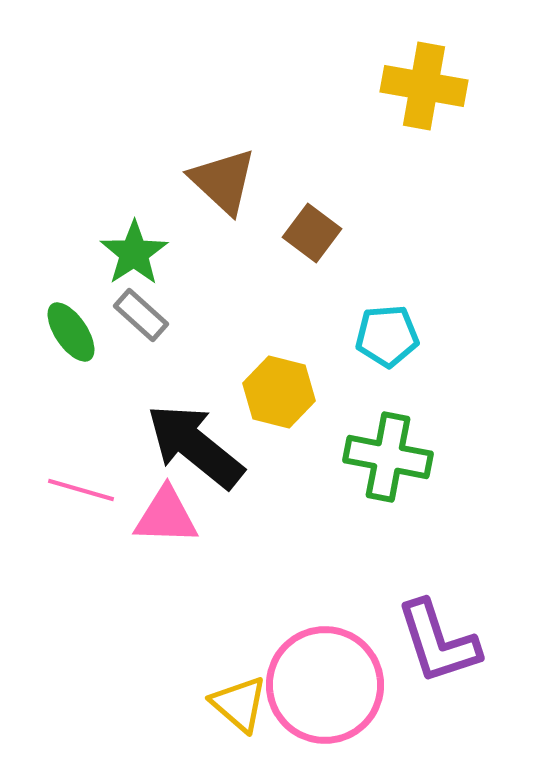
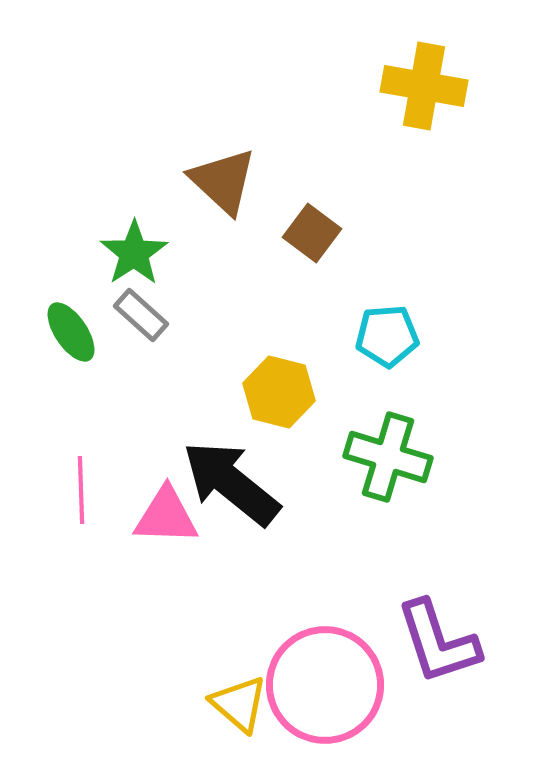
black arrow: moved 36 px right, 37 px down
green cross: rotated 6 degrees clockwise
pink line: rotated 72 degrees clockwise
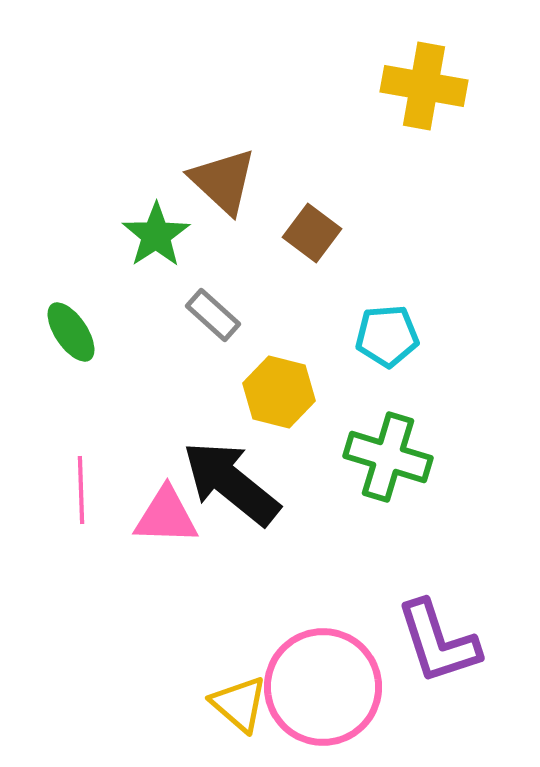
green star: moved 22 px right, 18 px up
gray rectangle: moved 72 px right
pink circle: moved 2 px left, 2 px down
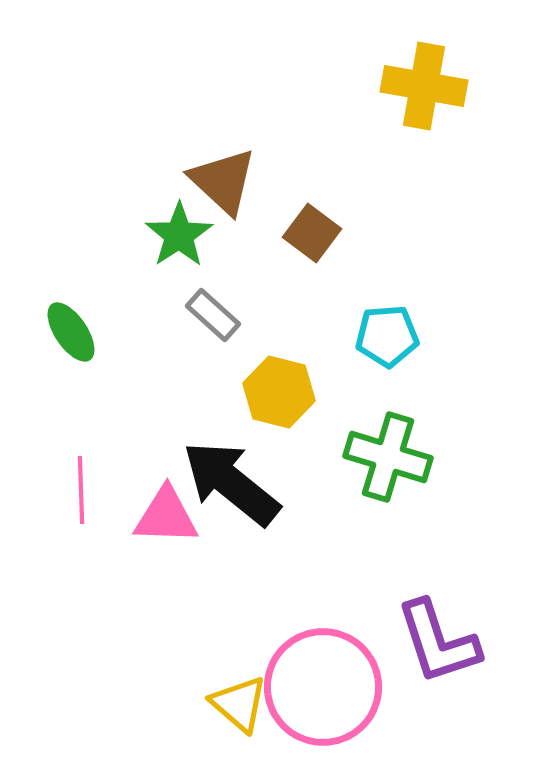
green star: moved 23 px right
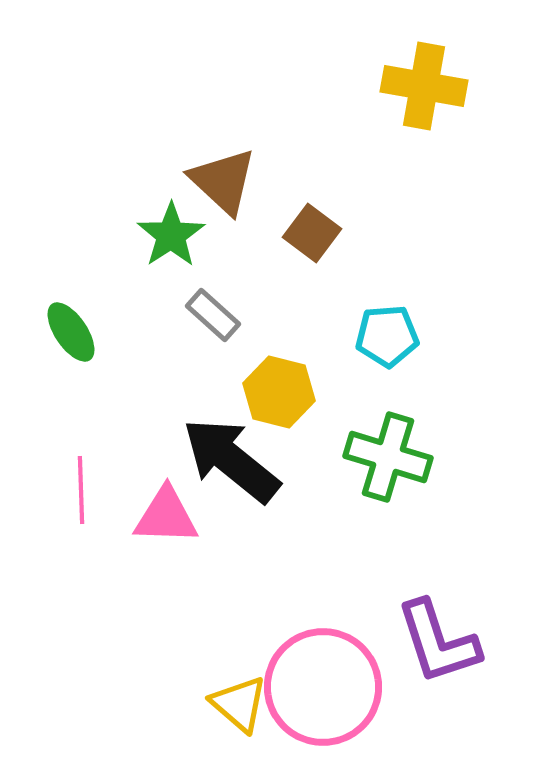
green star: moved 8 px left
black arrow: moved 23 px up
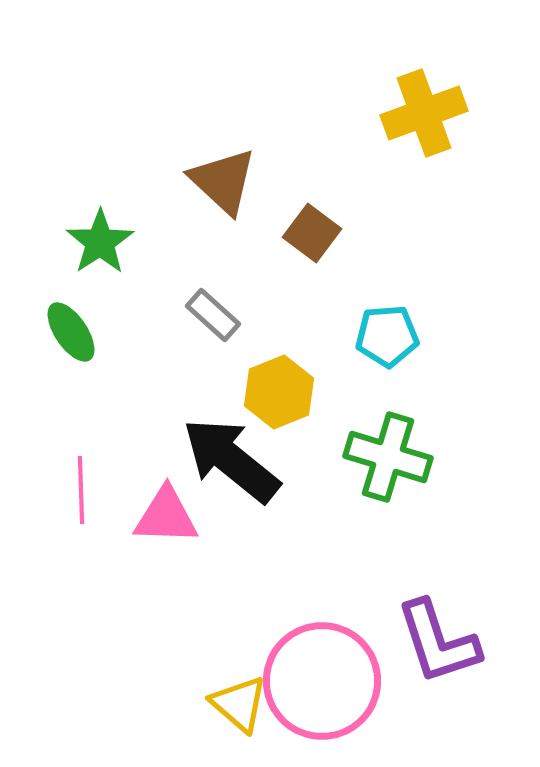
yellow cross: moved 27 px down; rotated 30 degrees counterclockwise
green star: moved 71 px left, 7 px down
yellow hexagon: rotated 24 degrees clockwise
pink circle: moved 1 px left, 6 px up
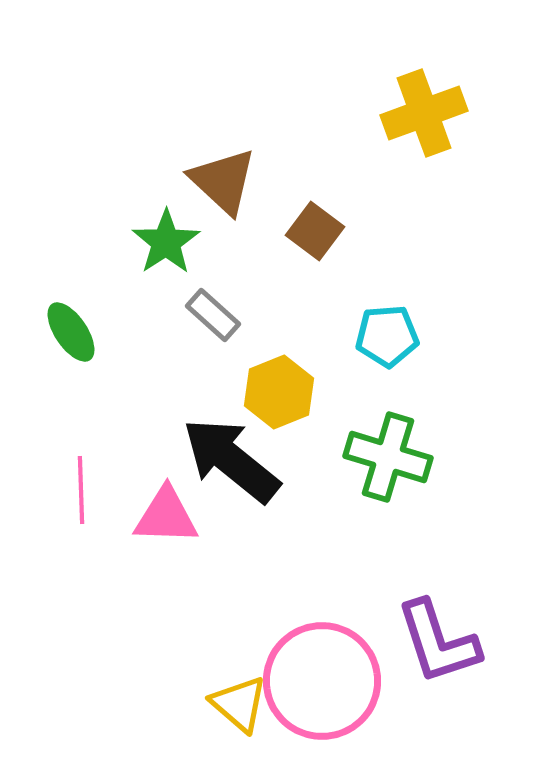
brown square: moved 3 px right, 2 px up
green star: moved 66 px right
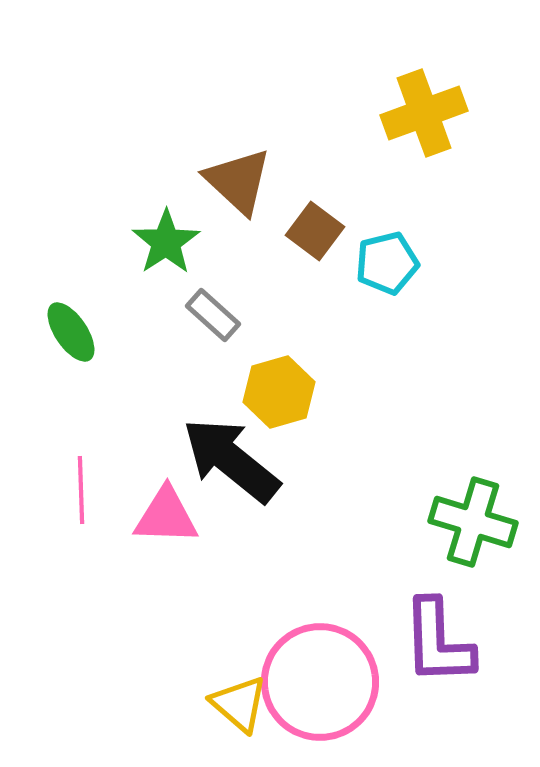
brown triangle: moved 15 px right
cyan pentagon: moved 73 px up; rotated 10 degrees counterclockwise
yellow hexagon: rotated 6 degrees clockwise
green cross: moved 85 px right, 65 px down
purple L-shape: rotated 16 degrees clockwise
pink circle: moved 2 px left, 1 px down
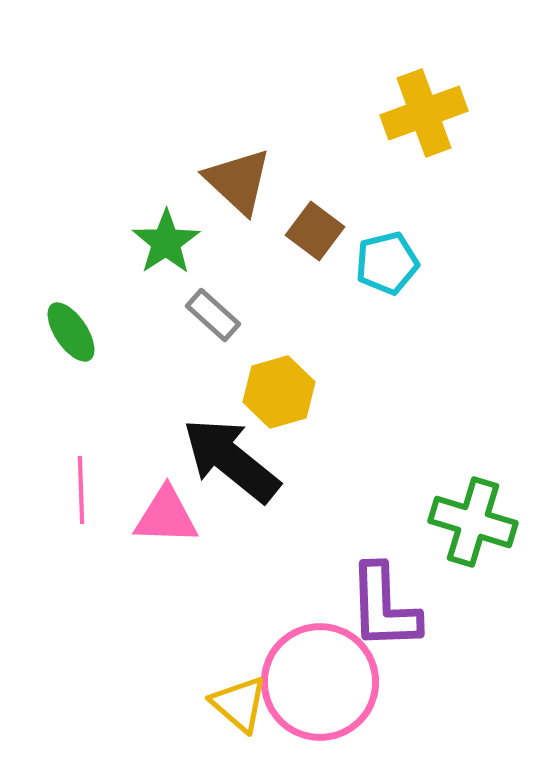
purple L-shape: moved 54 px left, 35 px up
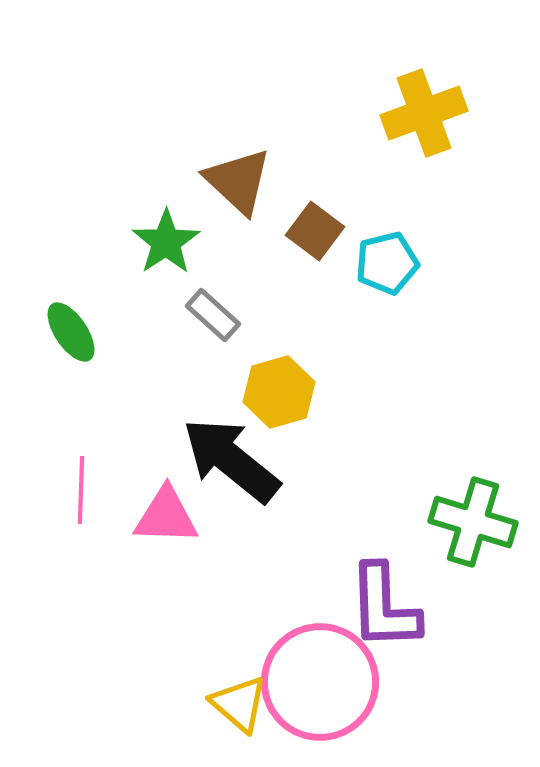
pink line: rotated 4 degrees clockwise
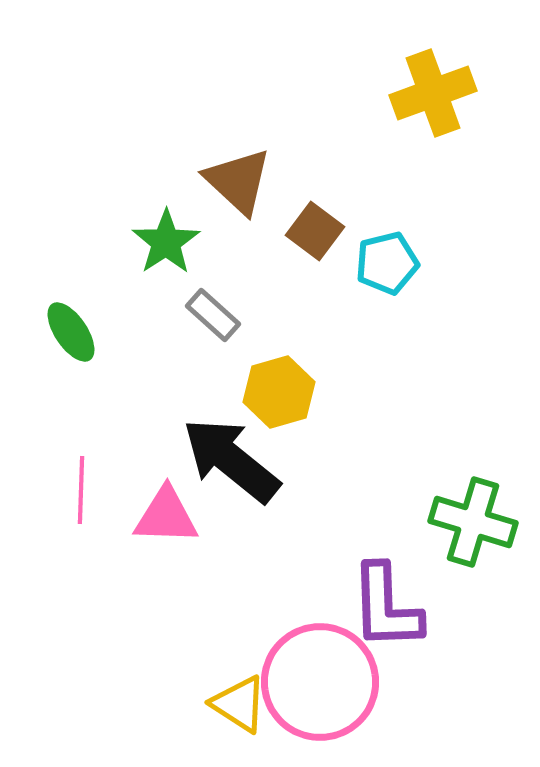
yellow cross: moved 9 px right, 20 px up
purple L-shape: moved 2 px right
yellow triangle: rotated 8 degrees counterclockwise
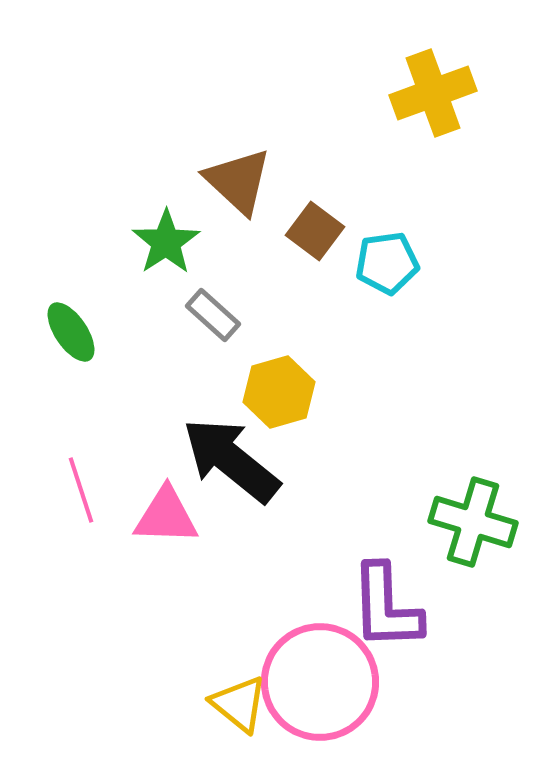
cyan pentagon: rotated 6 degrees clockwise
pink line: rotated 20 degrees counterclockwise
yellow triangle: rotated 6 degrees clockwise
